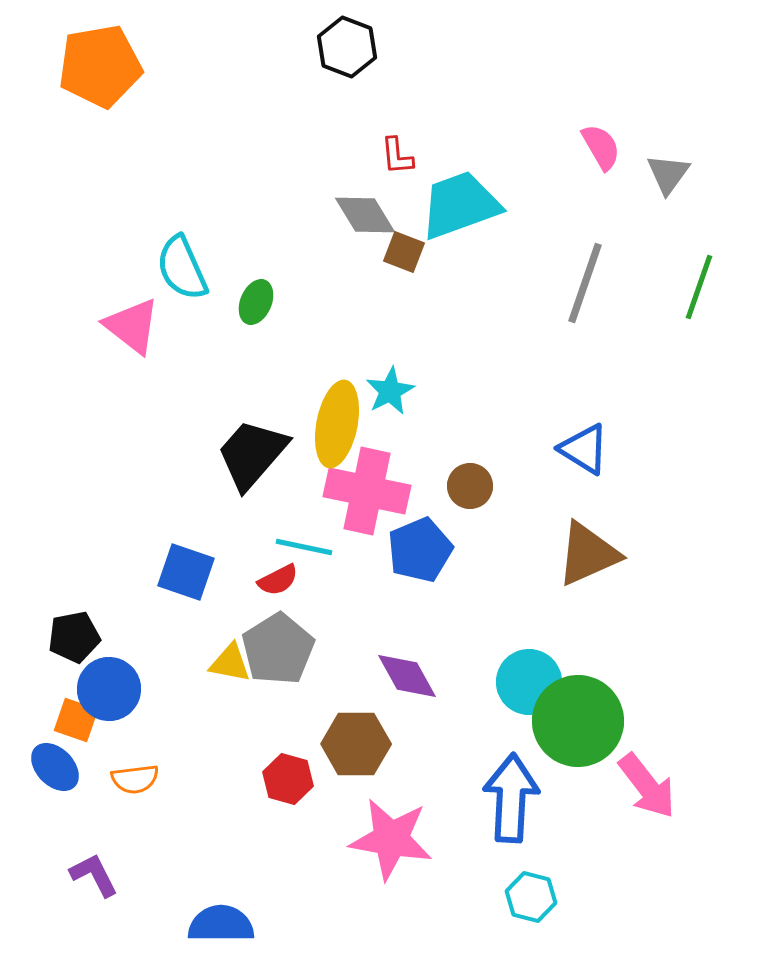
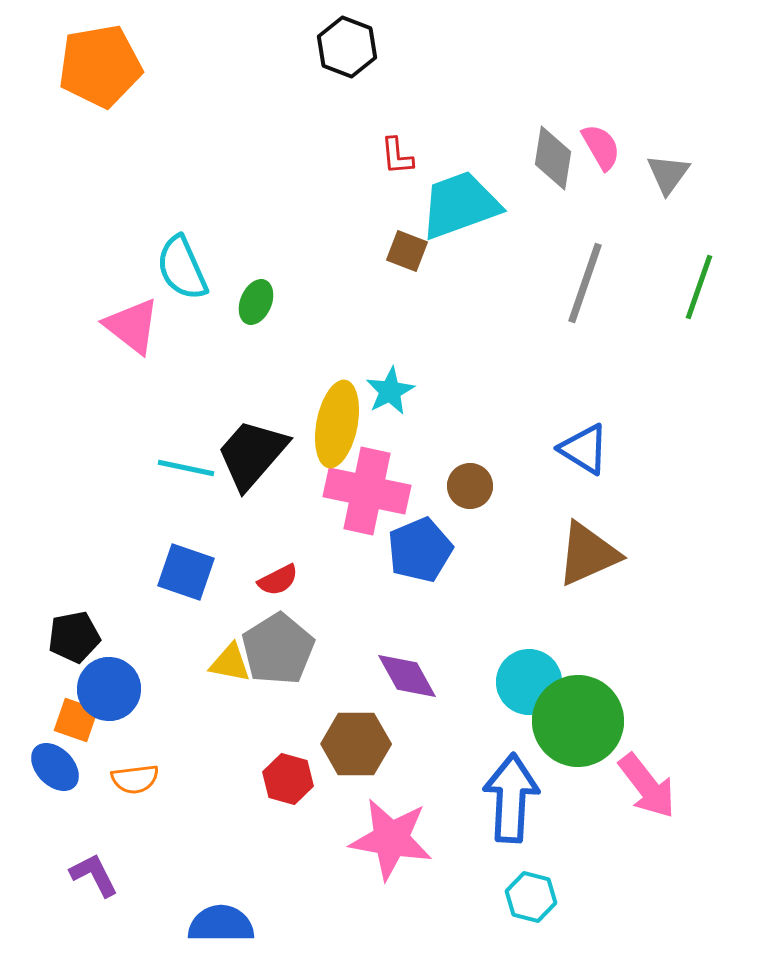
gray diamond at (365, 215): moved 188 px right, 57 px up; rotated 40 degrees clockwise
brown square at (404, 252): moved 3 px right, 1 px up
cyan line at (304, 547): moved 118 px left, 79 px up
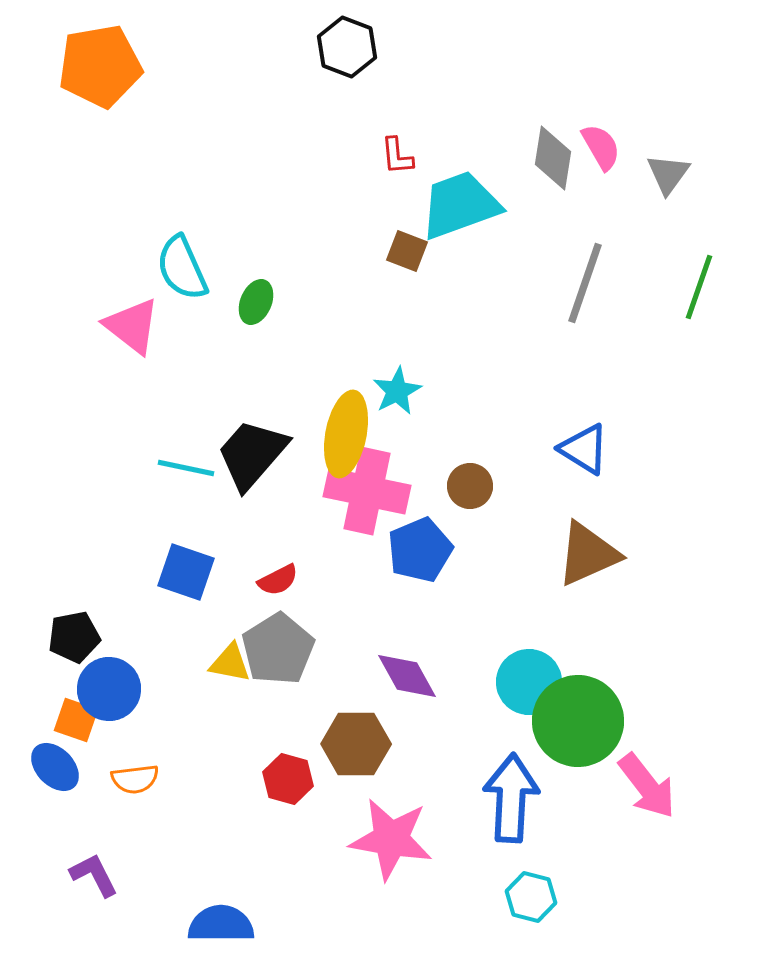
cyan star at (390, 391): moved 7 px right
yellow ellipse at (337, 424): moved 9 px right, 10 px down
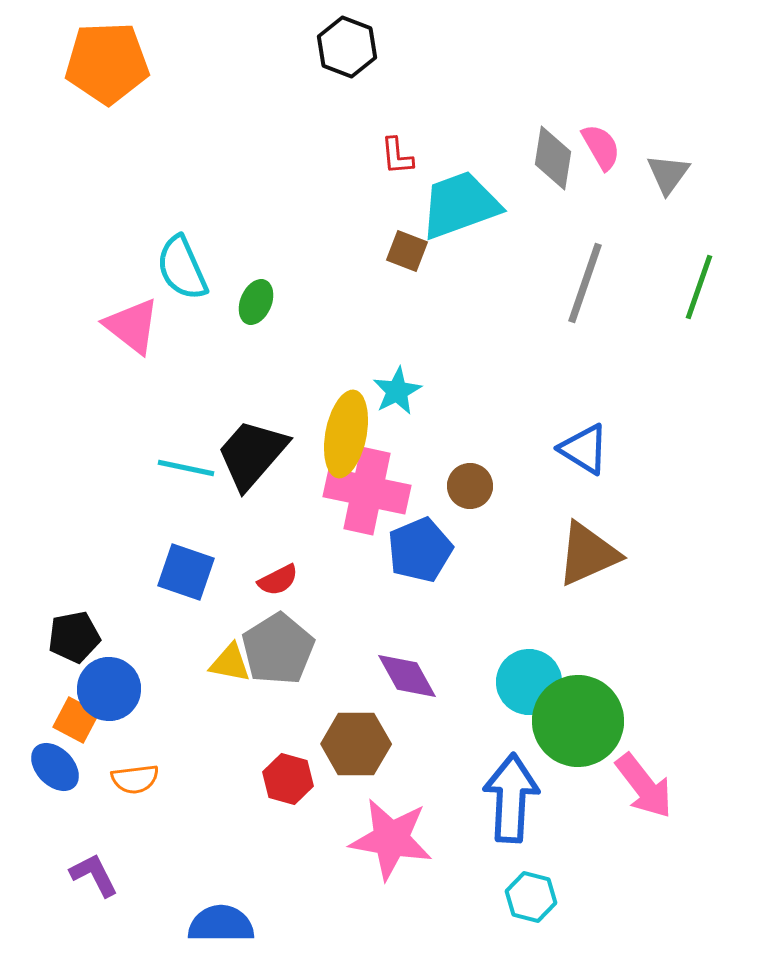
orange pentagon at (100, 66): moved 7 px right, 3 px up; rotated 8 degrees clockwise
orange square at (76, 720): rotated 9 degrees clockwise
pink arrow at (647, 786): moved 3 px left
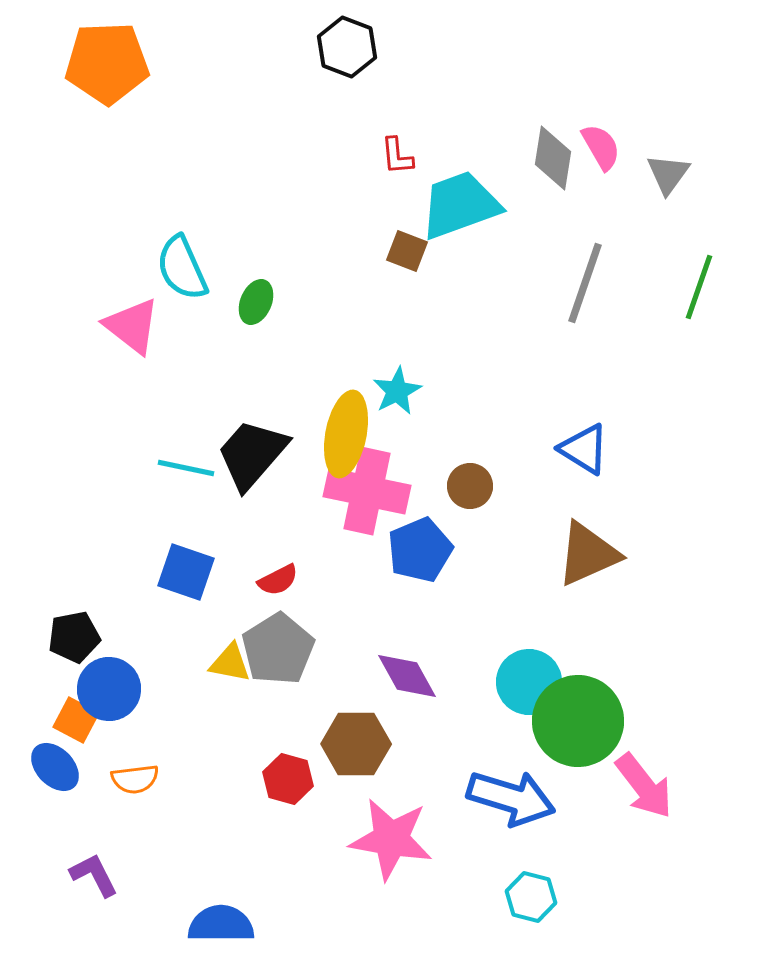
blue arrow at (511, 798): rotated 104 degrees clockwise
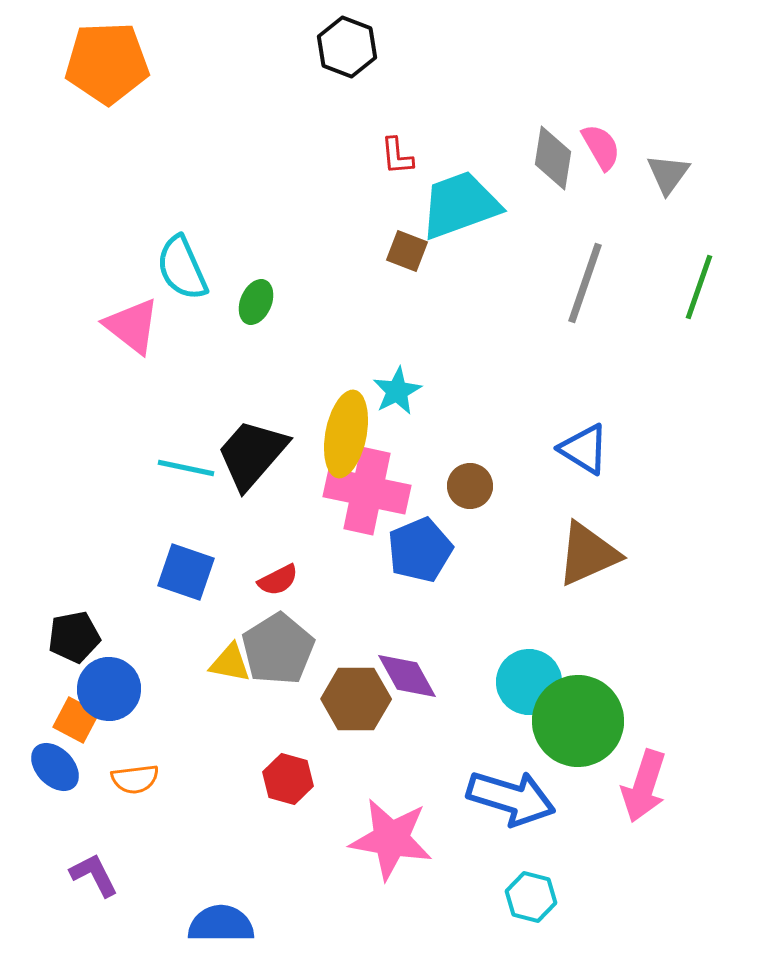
brown hexagon at (356, 744): moved 45 px up
pink arrow at (644, 786): rotated 56 degrees clockwise
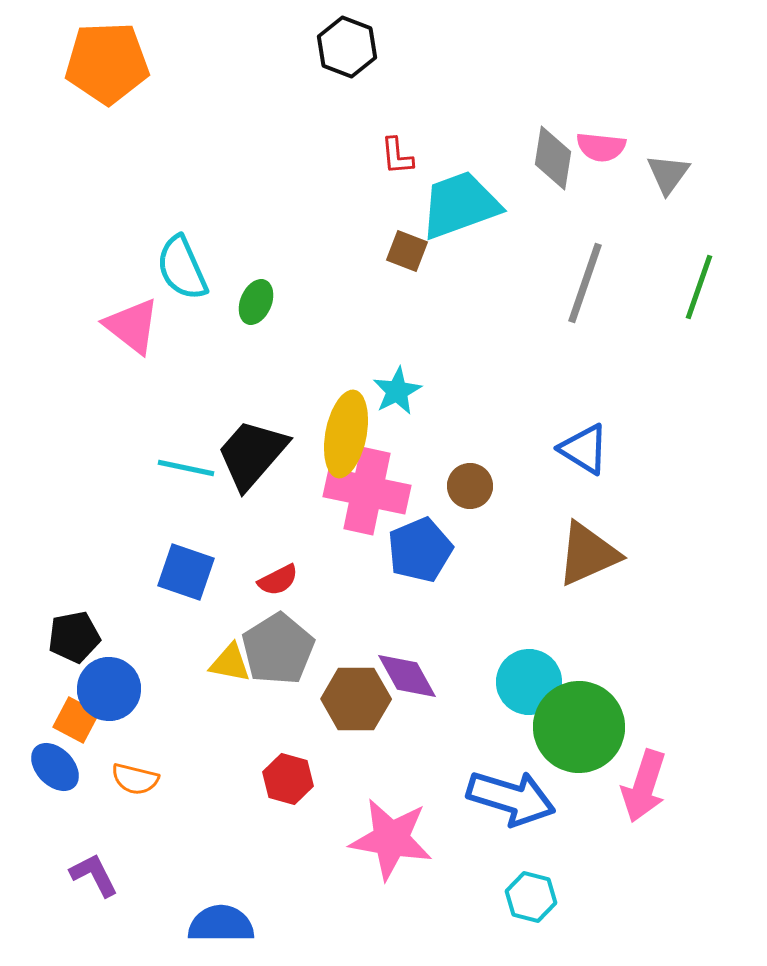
pink semicircle at (601, 147): rotated 126 degrees clockwise
green circle at (578, 721): moved 1 px right, 6 px down
orange semicircle at (135, 779): rotated 21 degrees clockwise
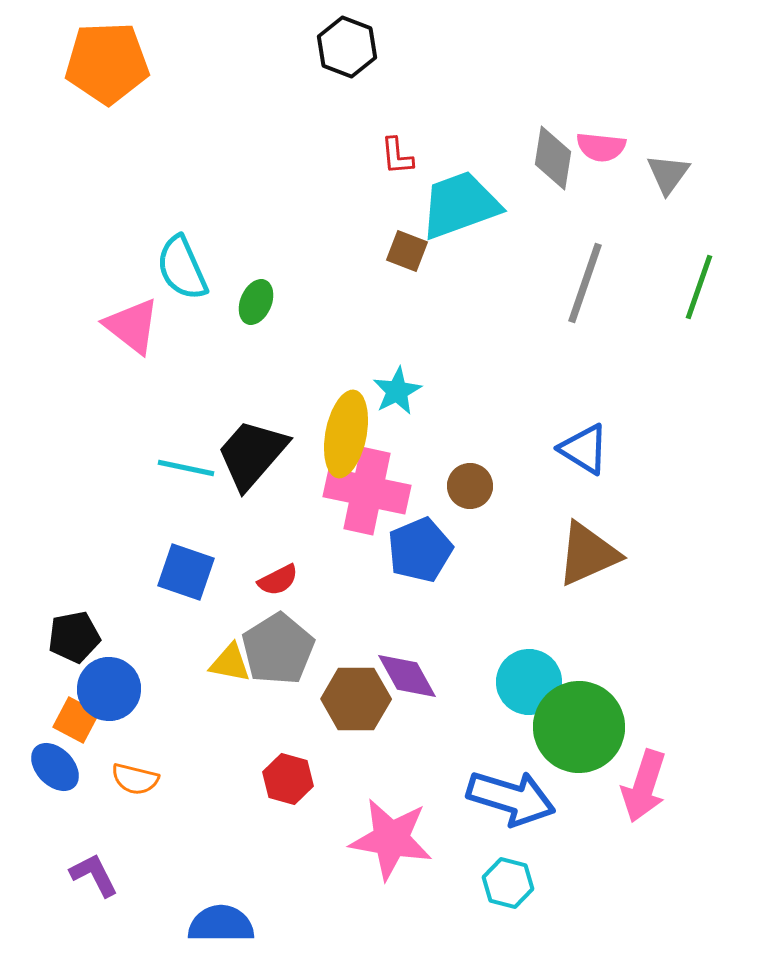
cyan hexagon at (531, 897): moved 23 px left, 14 px up
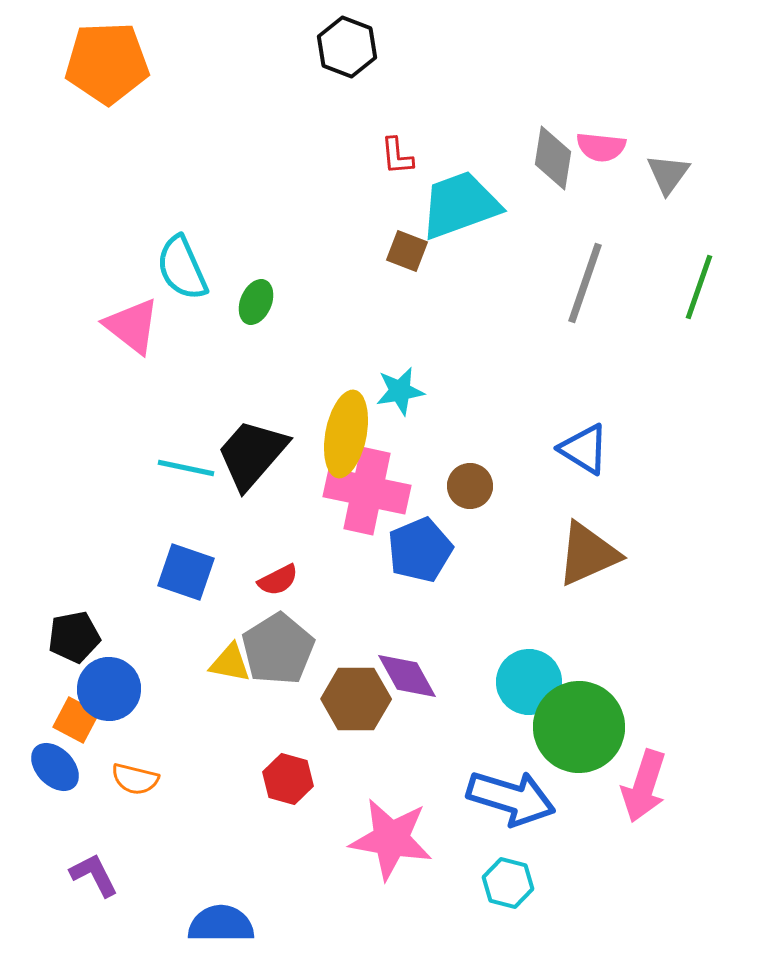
cyan star at (397, 391): moved 3 px right; rotated 18 degrees clockwise
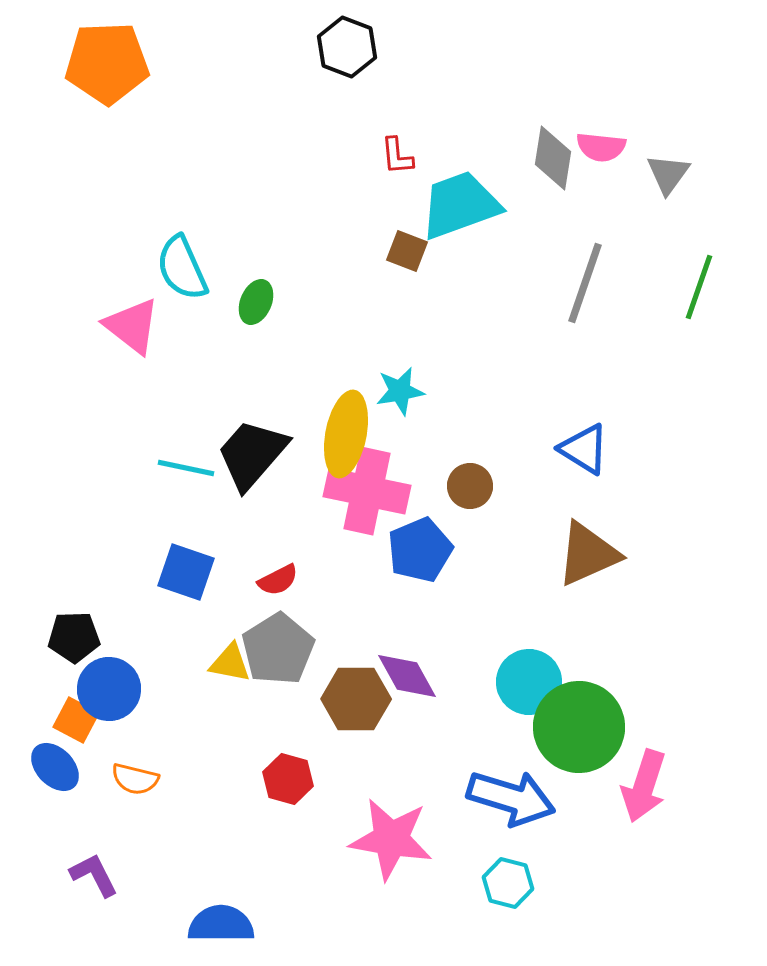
black pentagon at (74, 637): rotated 9 degrees clockwise
